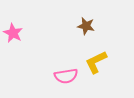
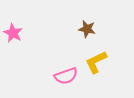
brown star: moved 1 px right, 3 px down
pink semicircle: rotated 10 degrees counterclockwise
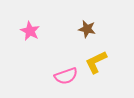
pink star: moved 17 px right, 2 px up
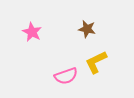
pink star: moved 2 px right, 1 px down
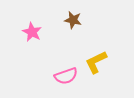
brown star: moved 14 px left, 9 px up
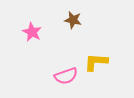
yellow L-shape: rotated 30 degrees clockwise
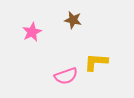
pink star: rotated 18 degrees clockwise
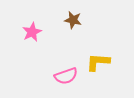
yellow L-shape: moved 2 px right
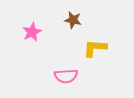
yellow L-shape: moved 3 px left, 14 px up
pink semicircle: rotated 15 degrees clockwise
